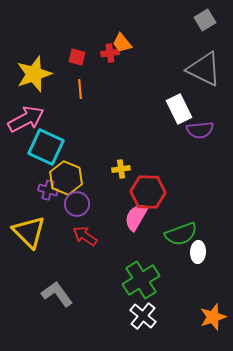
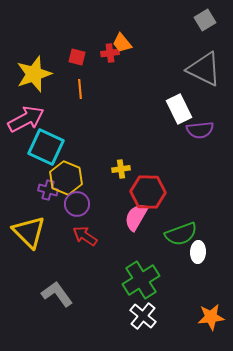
orange star: moved 2 px left; rotated 12 degrees clockwise
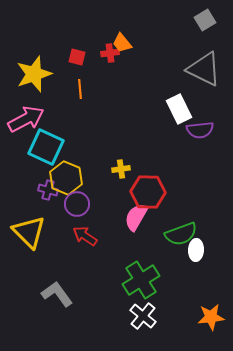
white ellipse: moved 2 px left, 2 px up
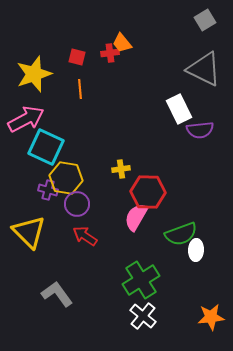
yellow hexagon: rotated 12 degrees counterclockwise
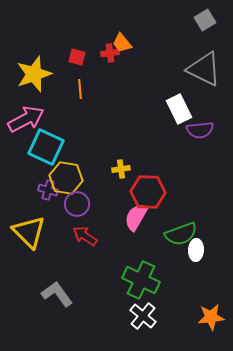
green cross: rotated 33 degrees counterclockwise
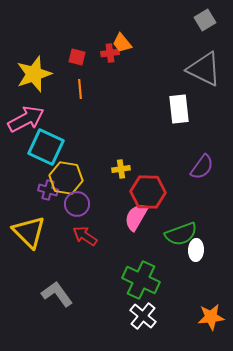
white rectangle: rotated 20 degrees clockwise
purple semicircle: moved 2 px right, 37 px down; rotated 48 degrees counterclockwise
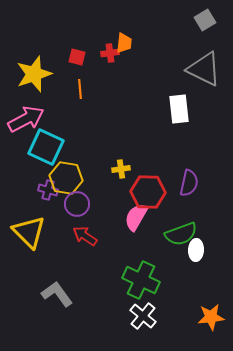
orange trapezoid: moved 2 px right; rotated 135 degrees counterclockwise
purple semicircle: moved 13 px left, 16 px down; rotated 24 degrees counterclockwise
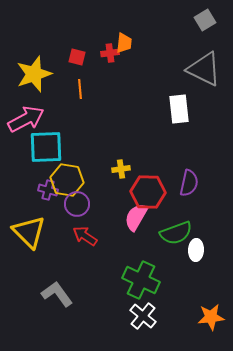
cyan square: rotated 27 degrees counterclockwise
yellow hexagon: moved 1 px right, 2 px down
green semicircle: moved 5 px left, 1 px up
